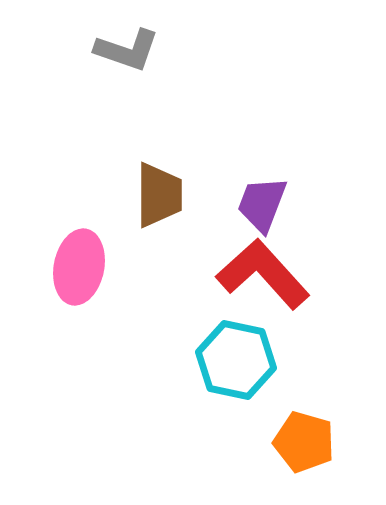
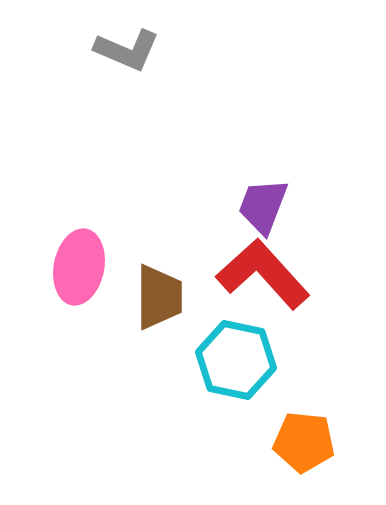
gray L-shape: rotated 4 degrees clockwise
brown trapezoid: moved 102 px down
purple trapezoid: moved 1 px right, 2 px down
orange pentagon: rotated 10 degrees counterclockwise
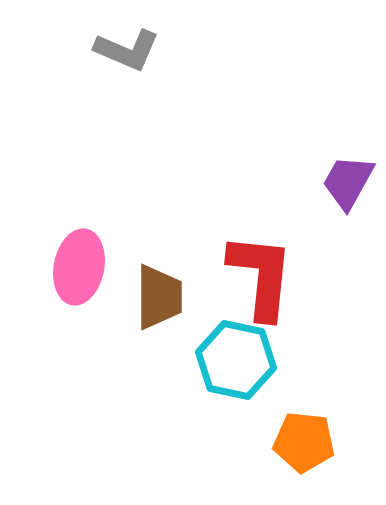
purple trapezoid: moved 85 px right, 24 px up; rotated 8 degrees clockwise
red L-shape: moved 2 px left, 2 px down; rotated 48 degrees clockwise
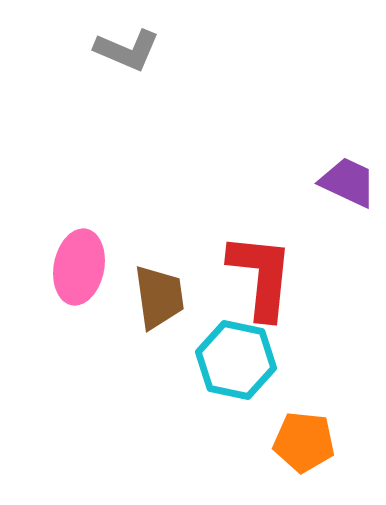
purple trapezoid: rotated 86 degrees clockwise
brown trapezoid: rotated 8 degrees counterclockwise
